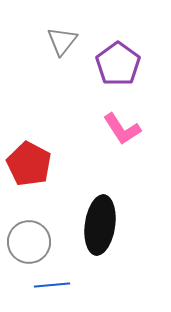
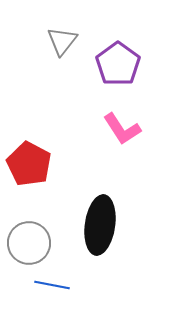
gray circle: moved 1 px down
blue line: rotated 16 degrees clockwise
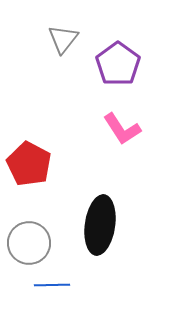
gray triangle: moved 1 px right, 2 px up
blue line: rotated 12 degrees counterclockwise
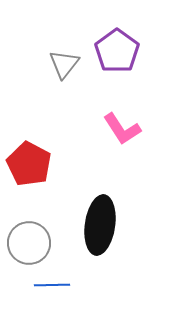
gray triangle: moved 1 px right, 25 px down
purple pentagon: moved 1 px left, 13 px up
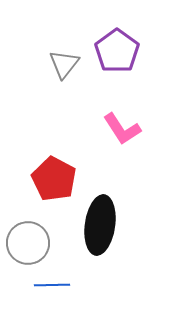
red pentagon: moved 25 px right, 15 px down
gray circle: moved 1 px left
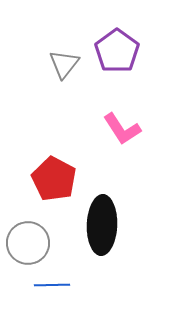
black ellipse: moved 2 px right; rotated 6 degrees counterclockwise
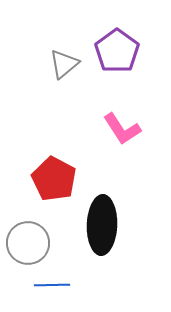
gray triangle: rotated 12 degrees clockwise
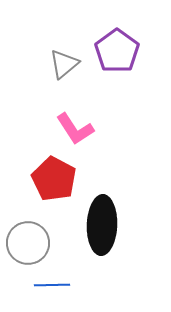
pink L-shape: moved 47 px left
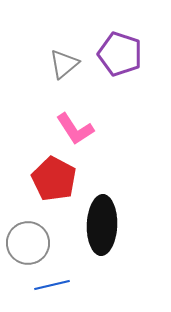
purple pentagon: moved 3 px right, 3 px down; rotated 18 degrees counterclockwise
blue line: rotated 12 degrees counterclockwise
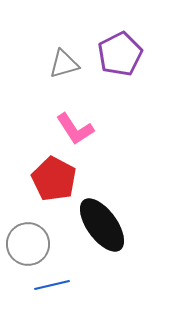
purple pentagon: rotated 27 degrees clockwise
gray triangle: rotated 24 degrees clockwise
black ellipse: rotated 38 degrees counterclockwise
gray circle: moved 1 px down
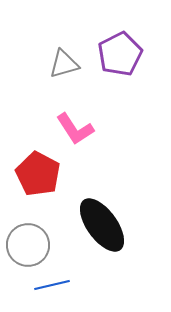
red pentagon: moved 16 px left, 5 px up
gray circle: moved 1 px down
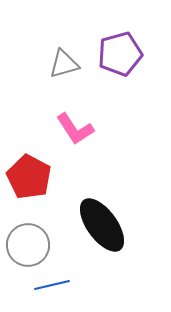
purple pentagon: rotated 12 degrees clockwise
red pentagon: moved 9 px left, 3 px down
